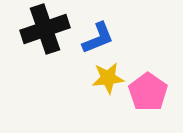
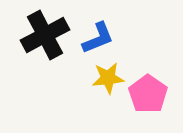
black cross: moved 6 px down; rotated 9 degrees counterclockwise
pink pentagon: moved 2 px down
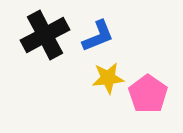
blue L-shape: moved 2 px up
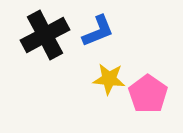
blue L-shape: moved 5 px up
yellow star: moved 1 px right, 1 px down; rotated 12 degrees clockwise
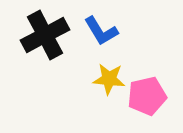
blue L-shape: moved 3 px right; rotated 81 degrees clockwise
pink pentagon: moved 1 px left, 2 px down; rotated 24 degrees clockwise
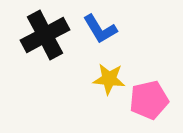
blue L-shape: moved 1 px left, 2 px up
pink pentagon: moved 2 px right, 4 px down
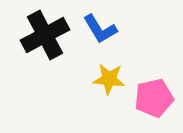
pink pentagon: moved 5 px right, 2 px up
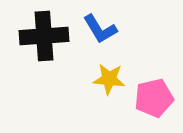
black cross: moved 1 px left, 1 px down; rotated 24 degrees clockwise
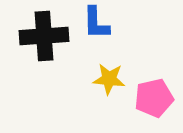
blue L-shape: moved 4 px left, 6 px up; rotated 30 degrees clockwise
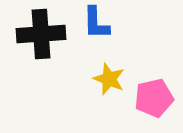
black cross: moved 3 px left, 2 px up
yellow star: rotated 16 degrees clockwise
